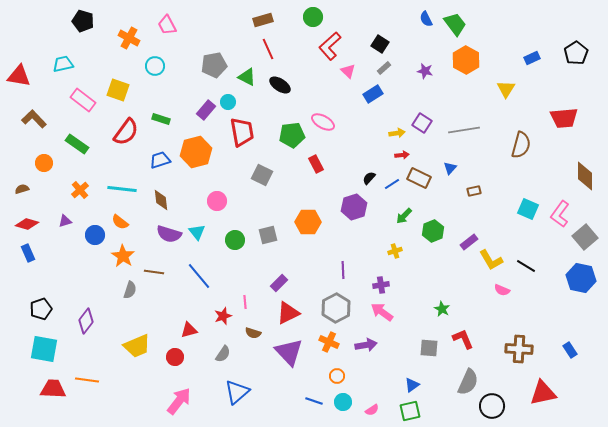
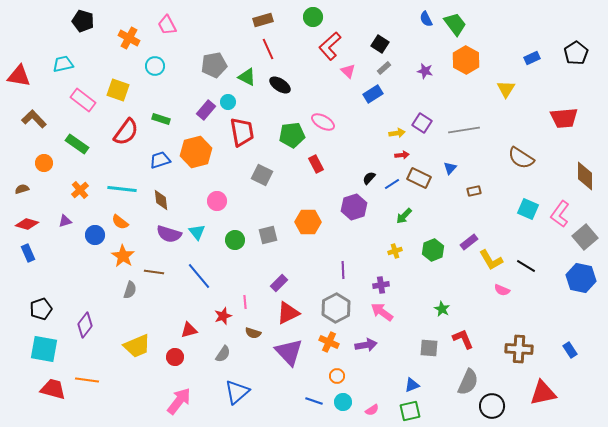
brown semicircle at (521, 145): moved 13 px down; rotated 108 degrees clockwise
green hexagon at (433, 231): moved 19 px down
purple diamond at (86, 321): moved 1 px left, 4 px down
blue triangle at (412, 385): rotated 14 degrees clockwise
red trapezoid at (53, 389): rotated 12 degrees clockwise
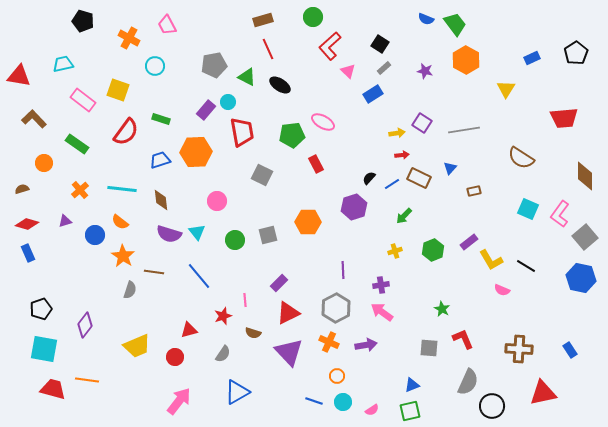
blue semicircle at (426, 19): rotated 42 degrees counterclockwise
orange hexagon at (196, 152): rotated 12 degrees clockwise
pink line at (245, 302): moved 2 px up
blue triangle at (237, 392): rotated 12 degrees clockwise
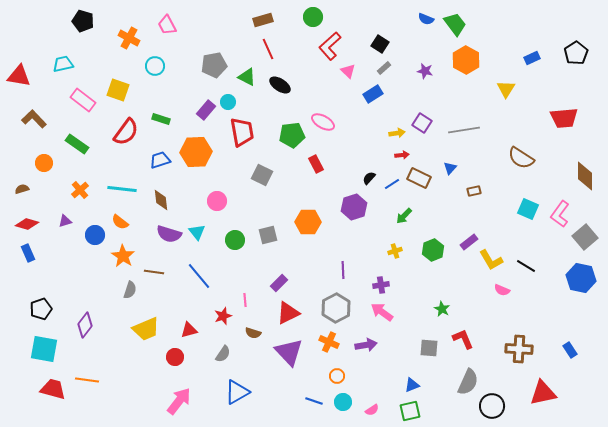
yellow trapezoid at (137, 346): moved 9 px right, 17 px up
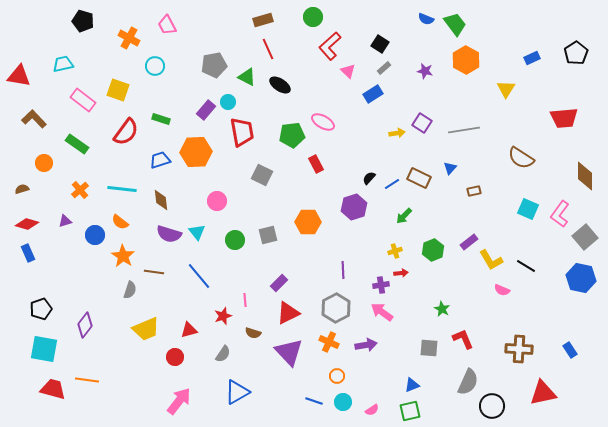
red arrow at (402, 155): moved 1 px left, 118 px down
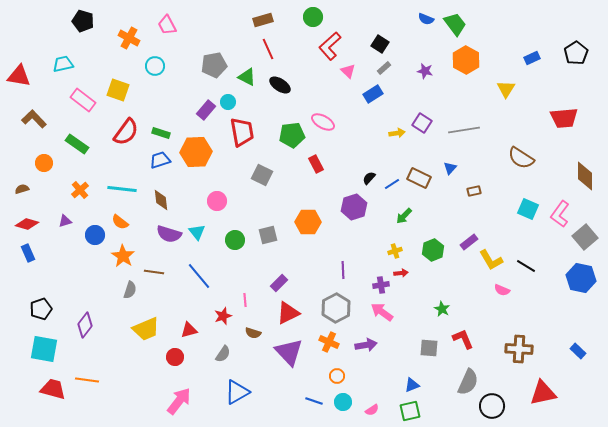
green rectangle at (161, 119): moved 14 px down
blue rectangle at (570, 350): moved 8 px right, 1 px down; rotated 14 degrees counterclockwise
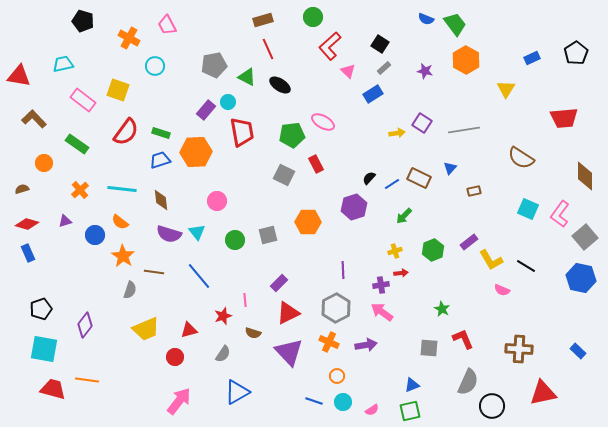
gray square at (262, 175): moved 22 px right
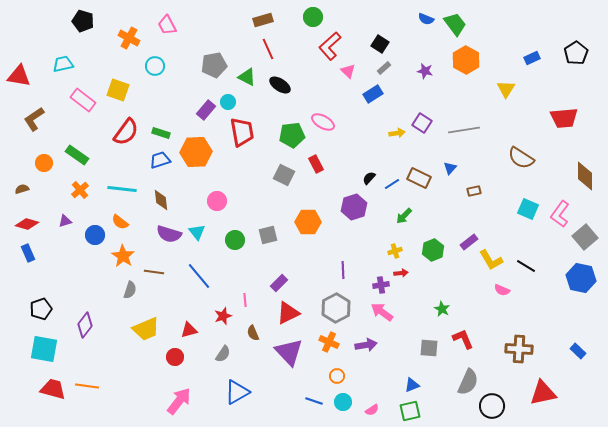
brown L-shape at (34, 119): rotated 80 degrees counterclockwise
green rectangle at (77, 144): moved 11 px down
brown semicircle at (253, 333): rotated 49 degrees clockwise
orange line at (87, 380): moved 6 px down
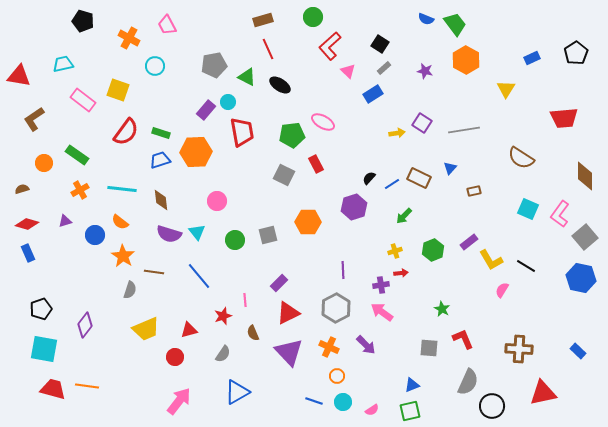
orange cross at (80, 190): rotated 12 degrees clockwise
pink semicircle at (502, 290): rotated 98 degrees clockwise
orange cross at (329, 342): moved 5 px down
purple arrow at (366, 345): rotated 55 degrees clockwise
